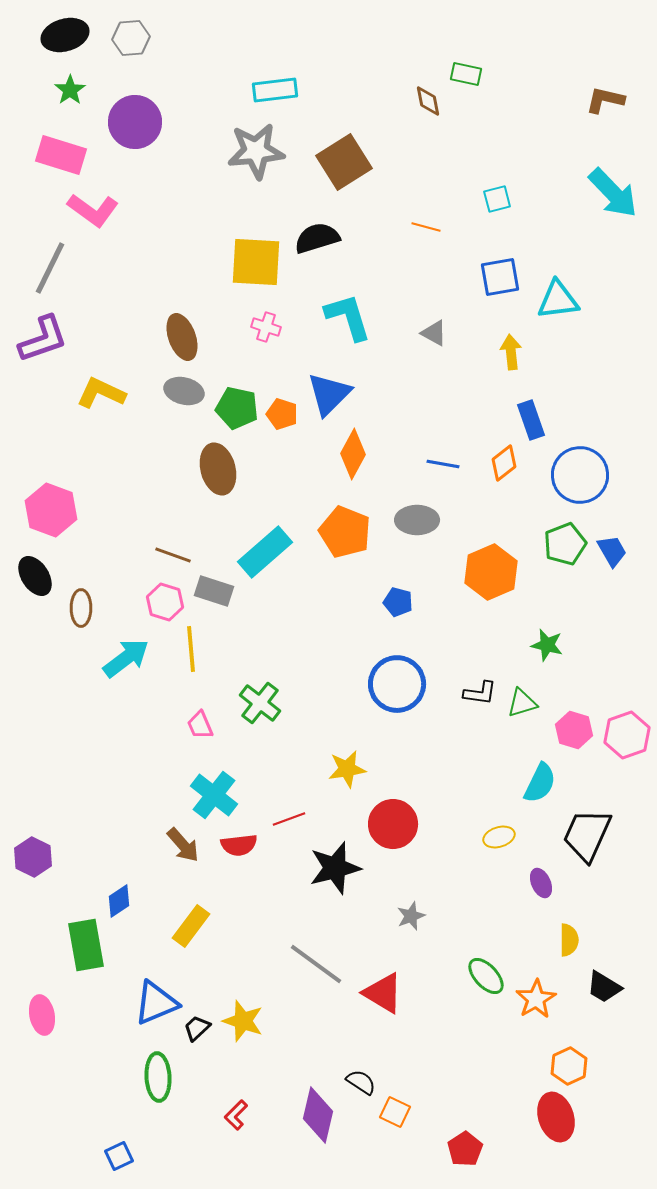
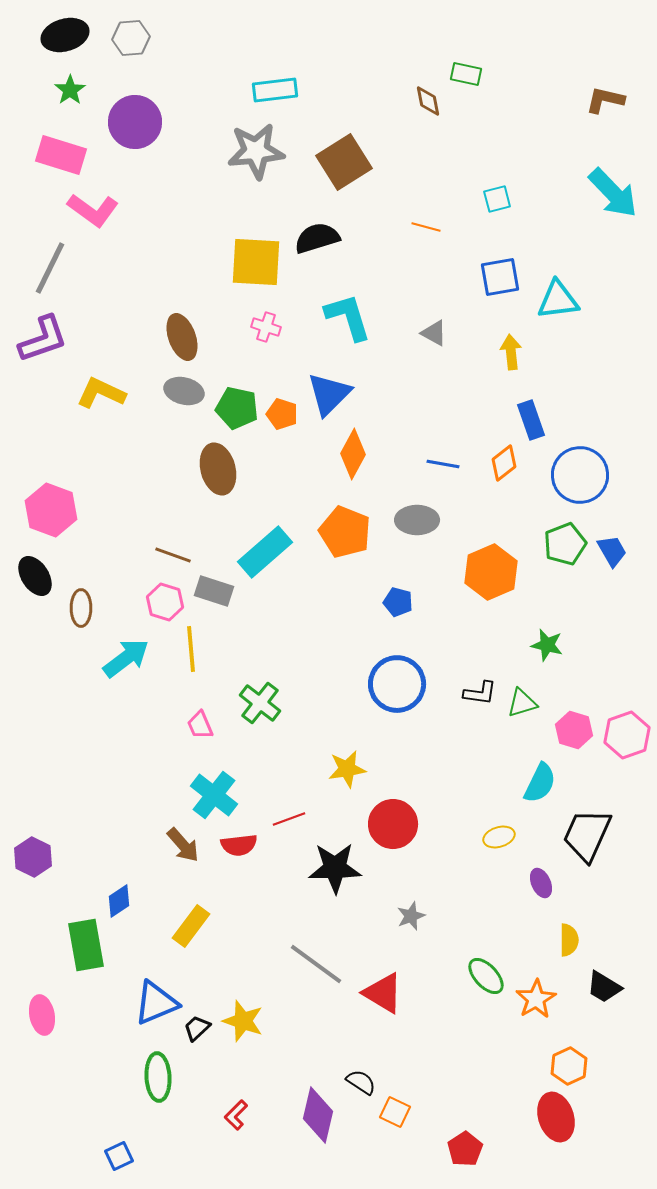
black star at (335, 868): rotated 14 degrees clockwise
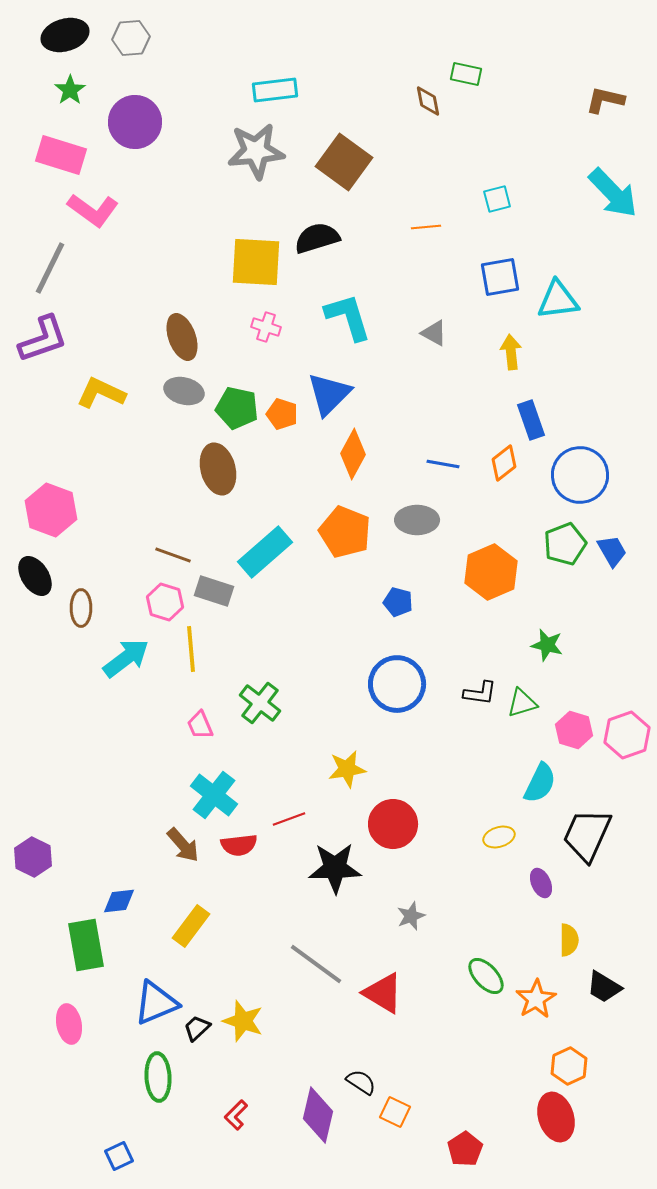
brown square at (344, 162): rotated 22 degrees counterclockwise
orange line at (426, 227): rotated 20 degrees counterclockwise
blue diamond at (119, 901): rotated 28 degrees clockwise
pink ellipse at (42, 1015): moved 27 px right, 9 px down
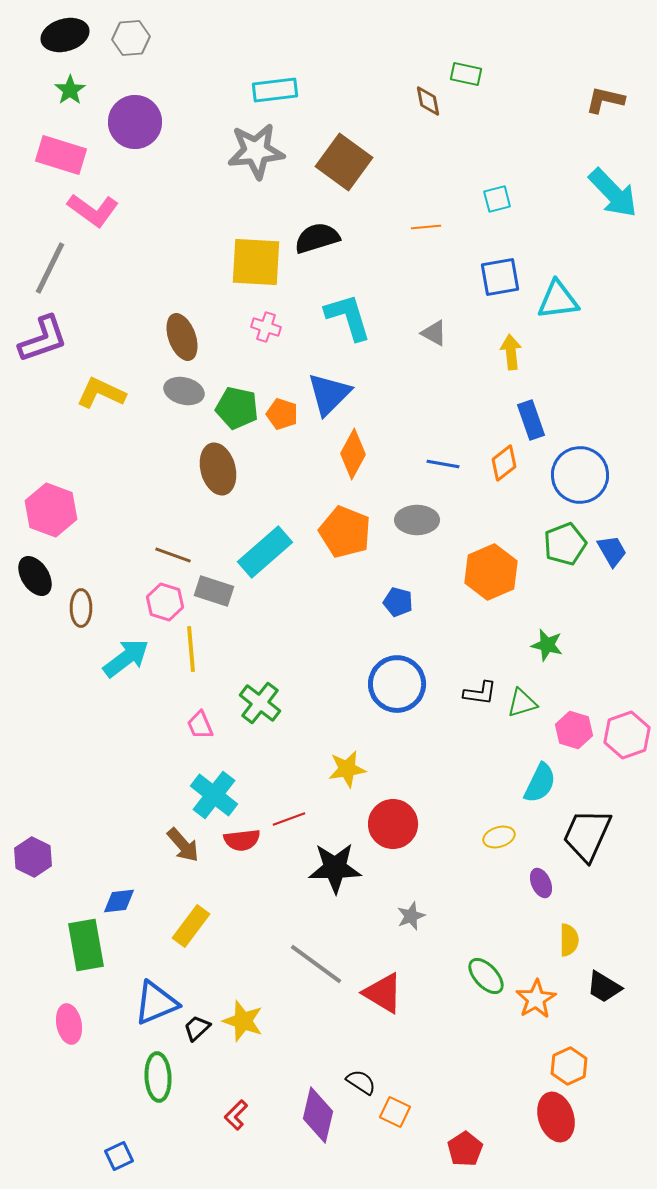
red semicircle at (239, 845): moved 3 px right, 5 px up
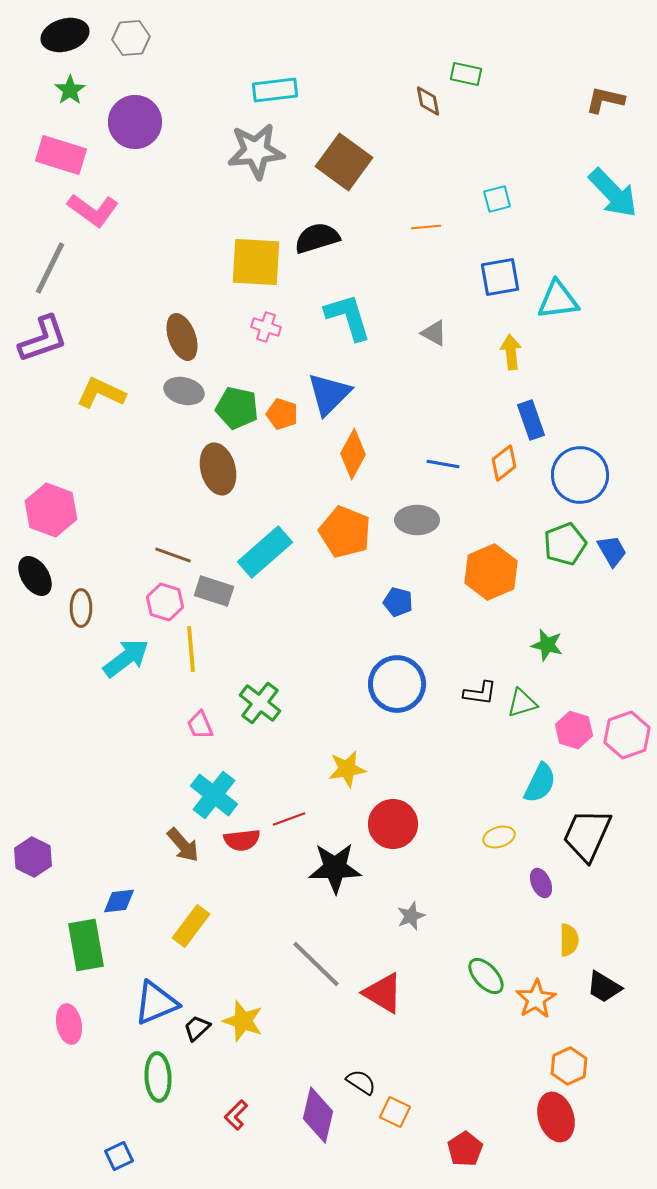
gray line at (316, 964): rotated 8 degrees clockwise
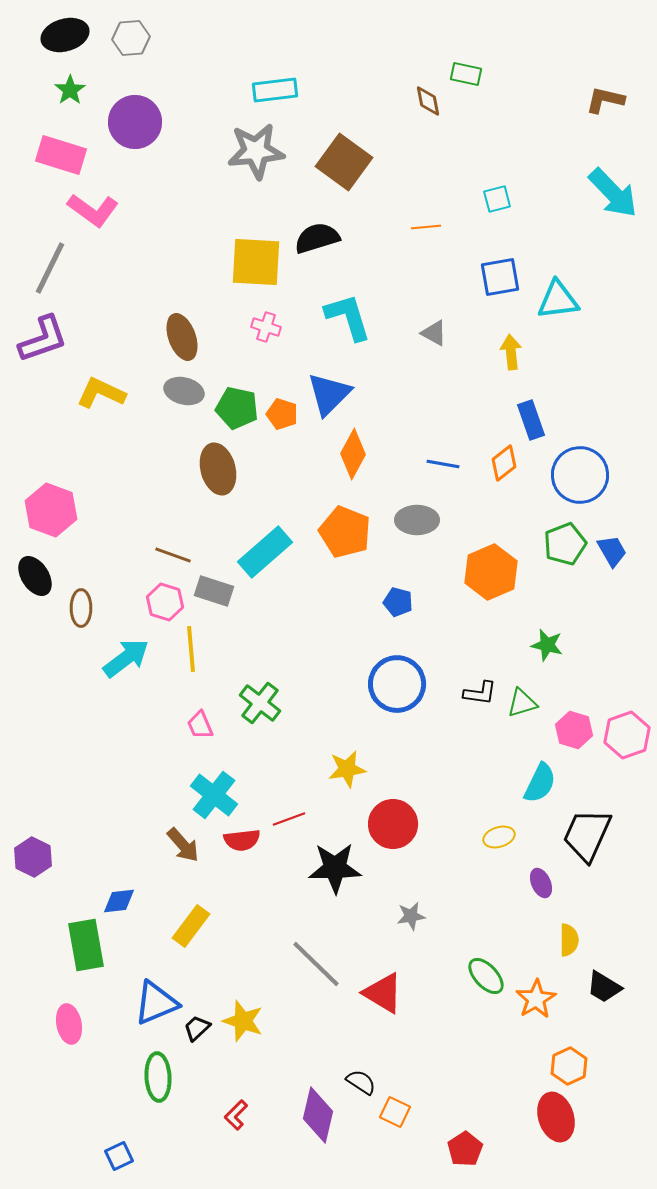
gray star at (411, 916): rotated 12 degrees clockwise
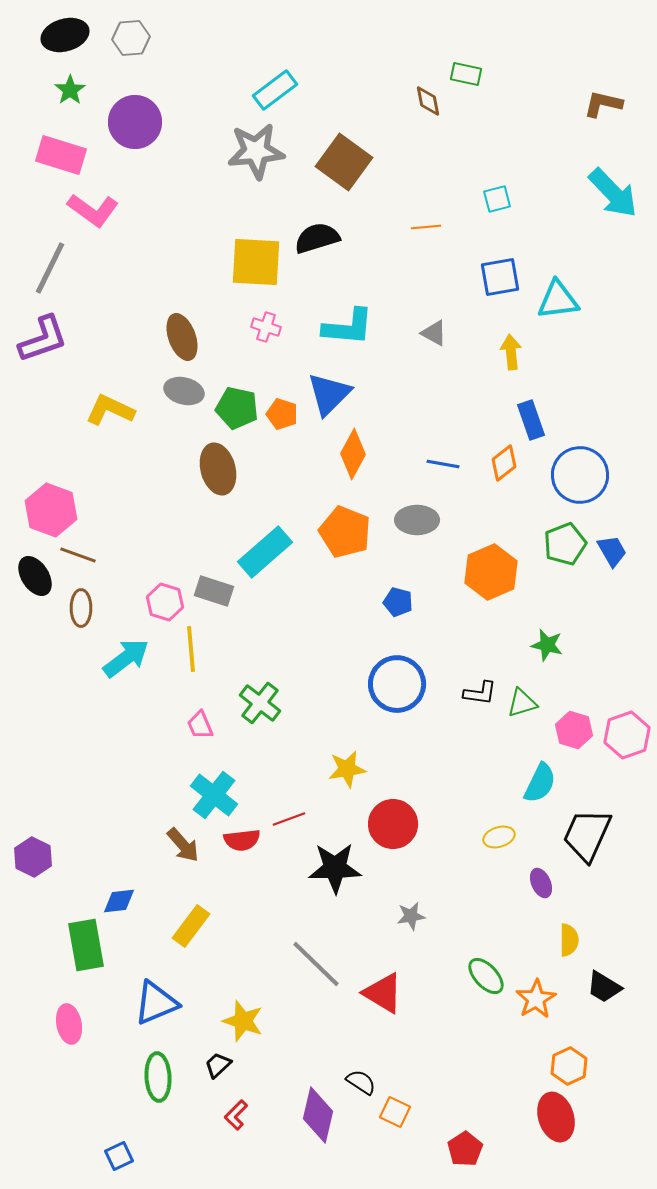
cyan rectangle at (275, 90): rotated 30 degrees counterclockwise
brown L-shape at (605, 100): moved 2 px left, 4 px down
cyan L-shape at (348, 317): moved 10 px down; rotated 112 degrees clockwise
yellow L-shape at (101, 393): moved 9 px right, 17 px down
brown line at (173, 555): moved 95 px left
black trapezoid at (197, 1028): moved 21 px right, 37 px down
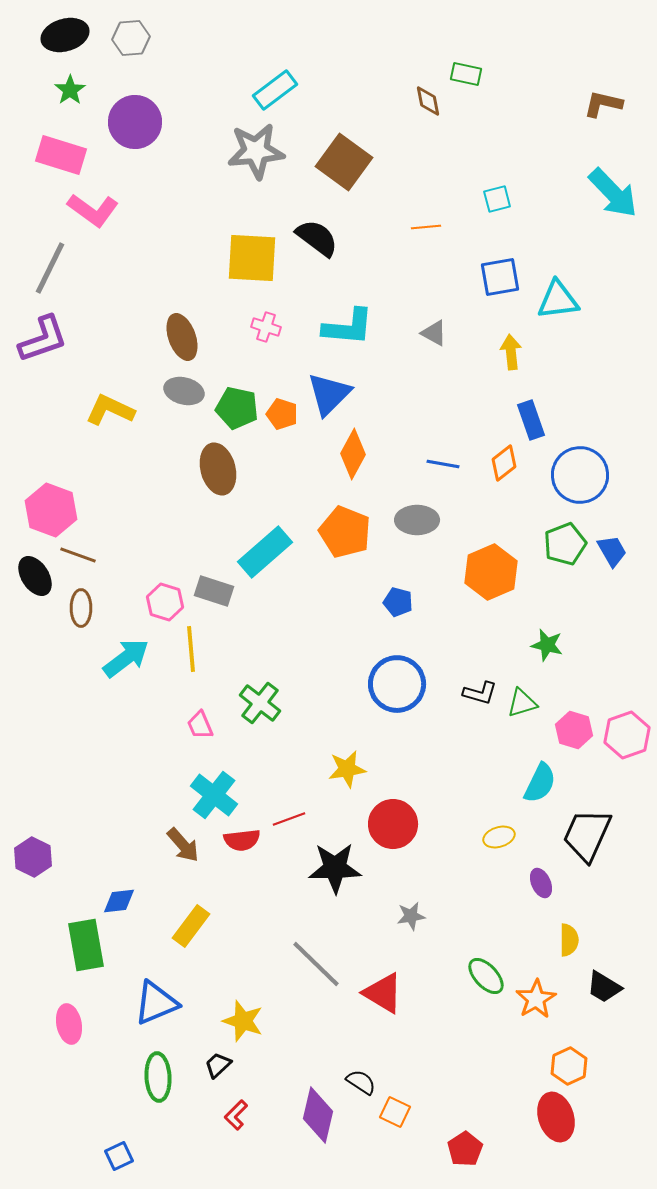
black semicircle at (317, 238): rotated 54 degrees clockwise
yellow square at (256, 262): moved 4 px left, 4 px up
black L-shape at (480, 693): rotated 8 degrees clockwise
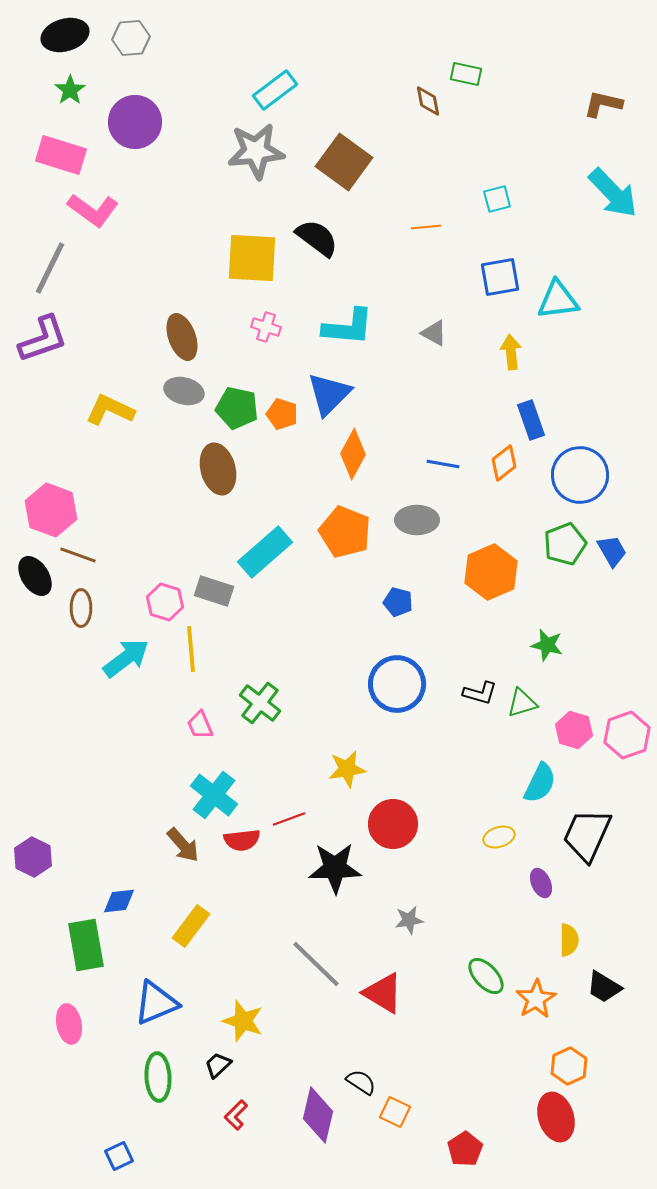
gray star at (411, 916): moved 2 px left, 4 px down
